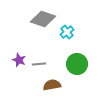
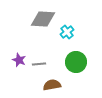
gray diamond: rotated 15 degrees counterclockwise
green circle: moved 1 px left, 2 px up
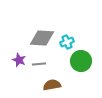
gray diamond: moved 1 px left, 19 px down
cyan cross: moved 10 px down; rotated 16 degrees clockwise
green circle: moved 5 px right, 1 px up
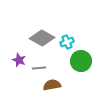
gray diamond: rotated 25 degrees clockwise
gray line: moved 4 px down
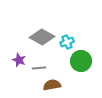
gray diamond: moved 1 px up
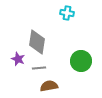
gray diamond: moved 5 px left, 5 px down; rotated 70 degrees clockwise
cyan cross: moved 29 px up; rotated 32 degrees clockwise
purple star: moved 1 px left, 1 px up
brown semicircle: moved 3 px left, 1 px down
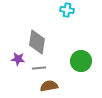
cyan cross: moved 3 px up
purple star: rotated 16 degrees counterclockwise
